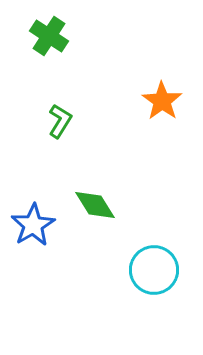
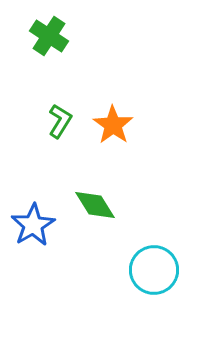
orange star: moved 49 px left, 24 px down
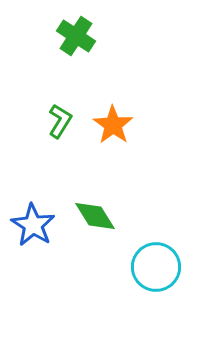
green cross: moved 27 px right
green diamond: moved 11 px down
blue star: rotated 9 degrees counterclockwise
cyan circle: moved 2 px right, 3 px up
